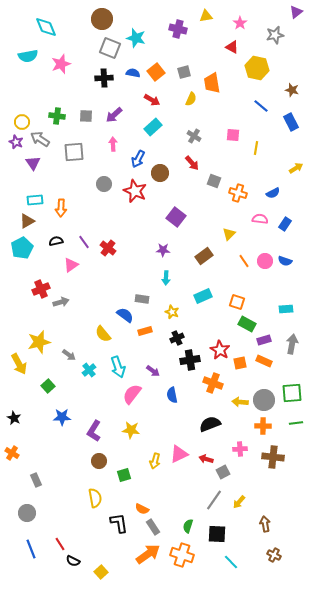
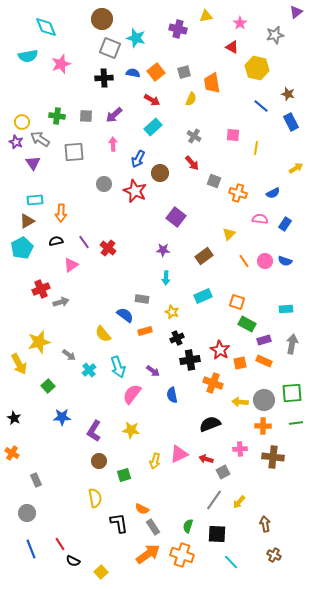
brown star at (292, 90): moved 4 px left, 4 px down
orange arrow at (61, 208): moved 5 px down
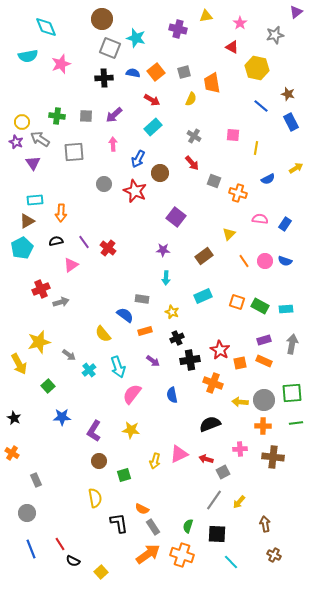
blue semicircle at (273, 193): moved 5 px left, 14 px up
green rectangle at (247, 324): moved 13 px right, 18 px up
purple arrow at (153, 371): moved 10 px up
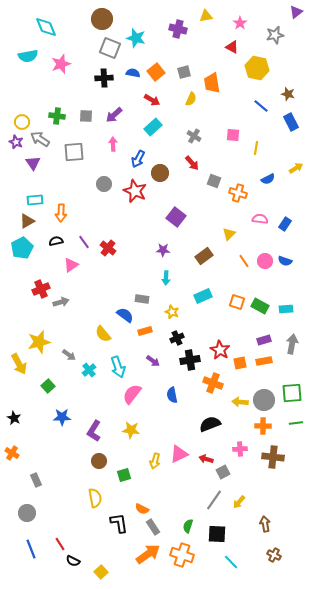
orange rectangle at (264, 361): rotated 35 degrees counterclockwise
